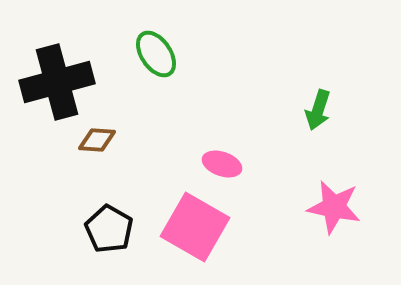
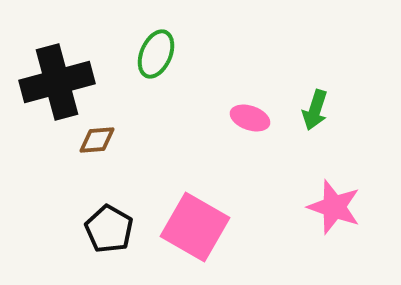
green ellipse: rotated 57 degrees clockwise
green arrow: moved 3 px left
brown diamond: rotated 9 degrees counterclockwise
pink ellipse: moved 28 px right, 46 px up
pink star: rotated 8 degrees clockwise
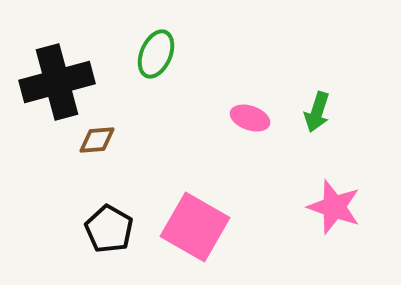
green arrow: moved 2 px right, 2 px down
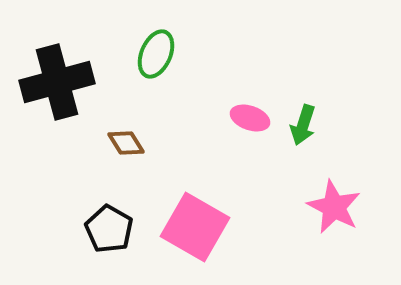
green arrow: moved 14 px left, 13 px down
brown diamond: moved 29 px right, 3 px down; rotated 63 degrees clockwise
pink star: rotated 8 degrees clockwise
